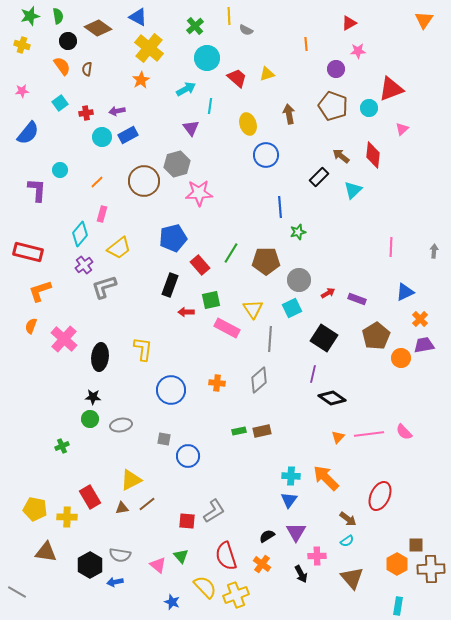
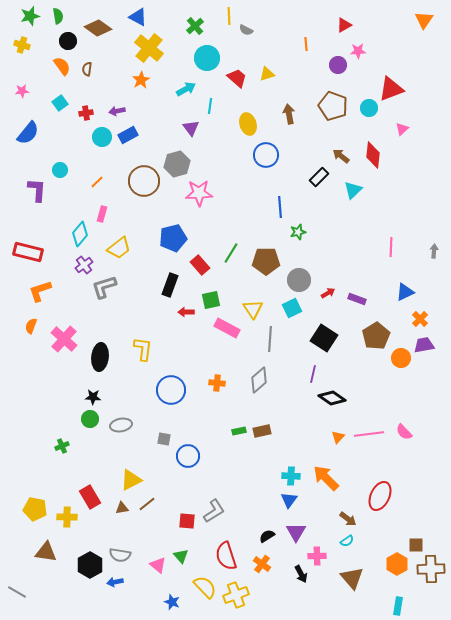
red triangle at (349, 23): moved 5 px left, 2 px down
purple circle at (336, 69): moved 2 px right, 4 px up
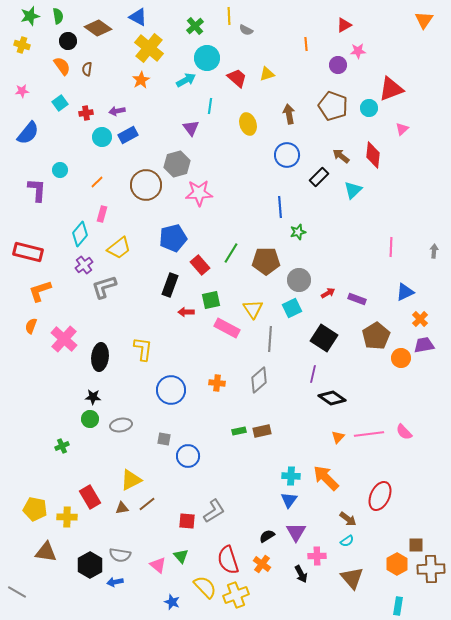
cyan arrow at (186, 89): moved 9 px up
blue circle at (266, 155): moved 21 px right
brown circle at (144, 181): moved 2 px right, 4 px down
red semicircle at (226, 556): moved 2 px right, 4 px down
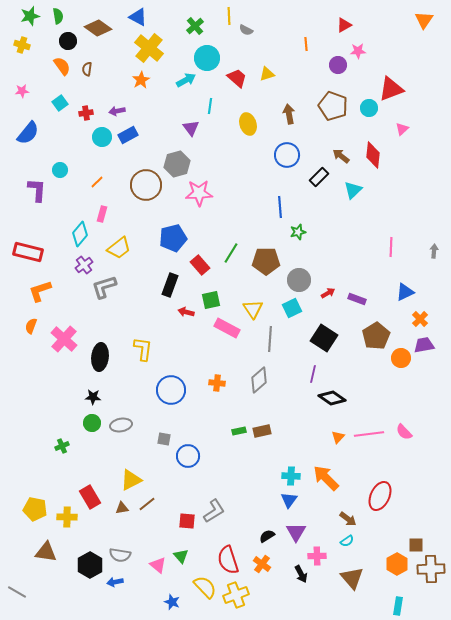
red arrow at (186, 312): rotated 14 degrees clockwise
green circle at (90, 419): moved 2 px right, 4 px down
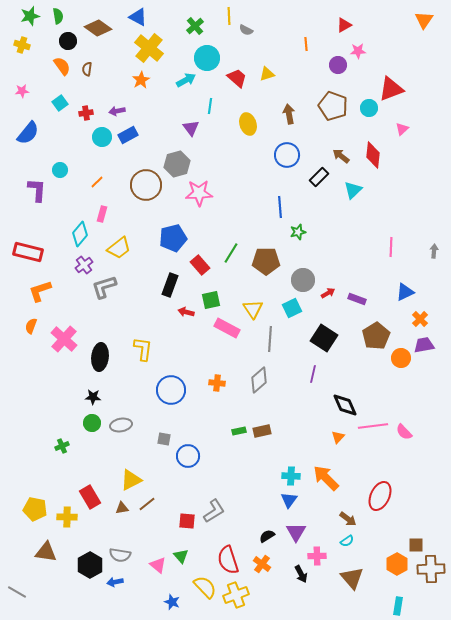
gray circle at (299, 280): moved 4 px right
black diamond at (332, 398): moved 13 px right, 7 px down; rotated 32 degrees clockwise
pink line at (369, 434): moved 4 px right, 8 px up
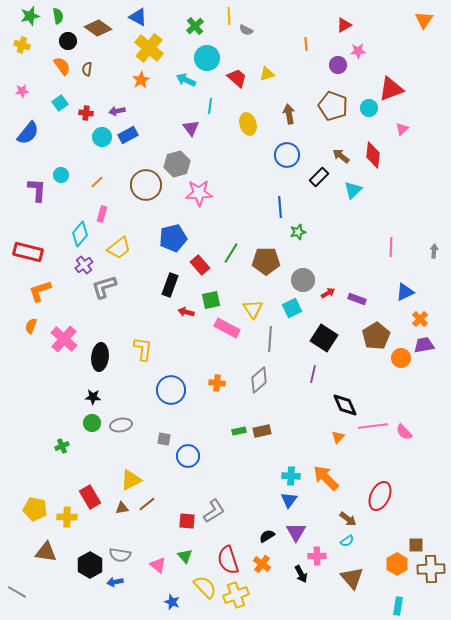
cyan arrow at (186, 80): rotated 126 degrees counterclockwise
red cross at (86, 113): rotated 16 degrees clockwise
cyan circle at (60, 170): moved 1 px right, 5 px down
green triangle at (181, 556): moved 4 px right
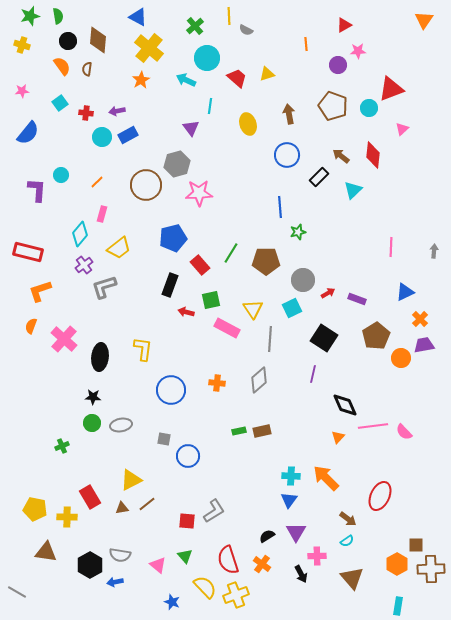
brown diamond at (98, 28): moved 12 px down; rotated 60 degrees clockwise
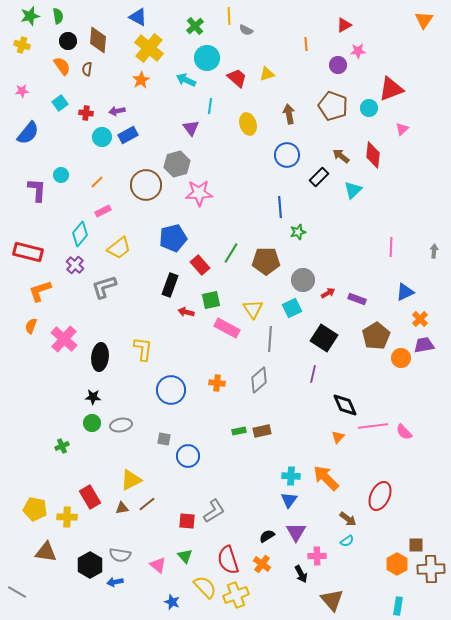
pink rectangle at (102, 214): moved 1 px right, 3 px up; rotated 49 degrees clockwise
purple cross at (84, 265): moved 9 px left; rotated 12 degrees counterclockwise
brown triangle at (352, 578): moved 20 px left, 22 px down
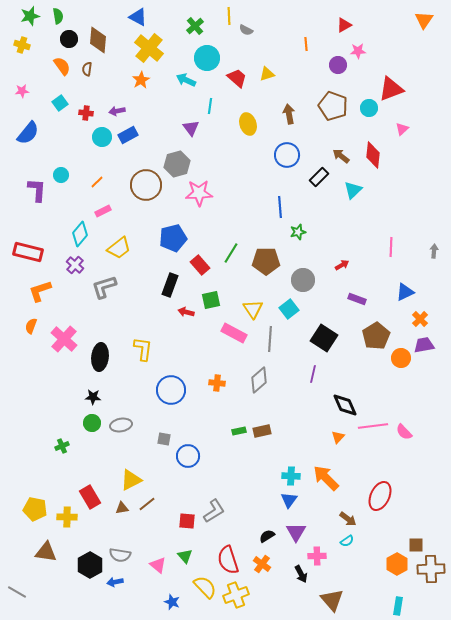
black circle at (68, 41): moved 1 px right, 2 px up
red arrow at (328, 293): moved 14 px right, 28 px up
cyan square at (292, 308): moved 3 px left, 1 px down; rotated 12 degrees counterclockwise
pink rectangle at (227, 328): moved 7 px right, 5 px down
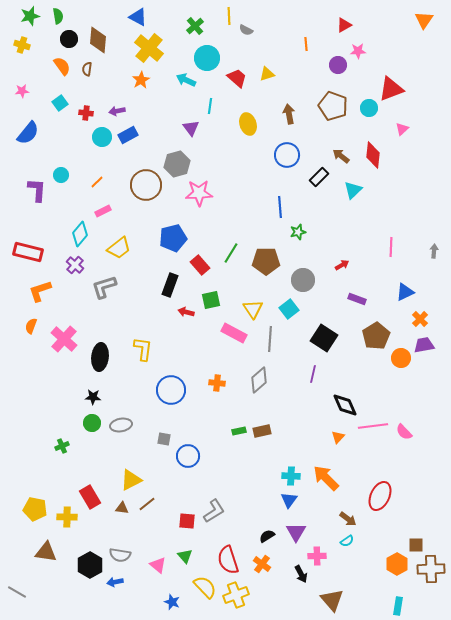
brown triangle at (122, 508): rotated 16 degrees clockwise
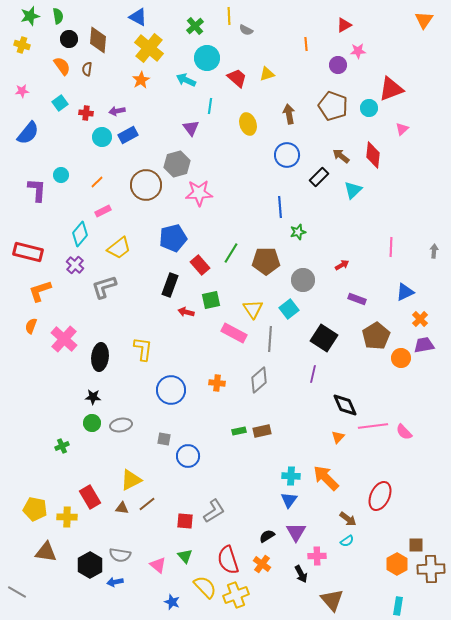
red square at (187, 521): moved 2 px left
